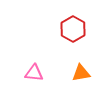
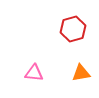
red hexagon: rotated 15 degrees clockwise
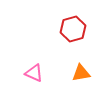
pink triangle: rotated 18 degrees clockwise
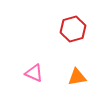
orange triangle: moved 4 px left, 4 px down
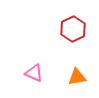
red hexagon: rotated 10 degrees counterclockwise
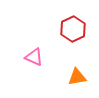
pink triangle: moved 16 px up
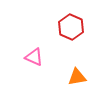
red hexagon: moved 2 px left, 2 px up; rotated 10 degrees counterclockwise
